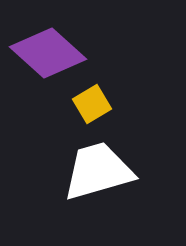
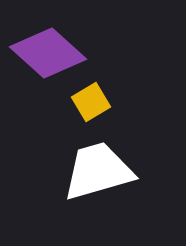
yellow square: moved 1 px left, 2 px up
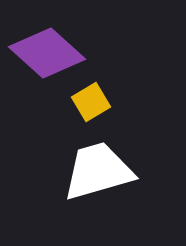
purple diamond: moved 1 px left
